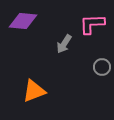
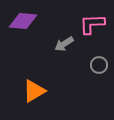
gray arrow: rotated 24 degrees clockwise
gray circle: moved 3 px left, 2 px up
orange triangle: rotated 10 degrees counterclockwise
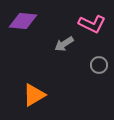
pink L-shape: rotated 152 degrees counterclockwise
orange triangle: moved 4 px down
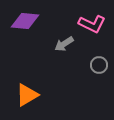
purple diamond: moved 2 px right
orange triangle: moved 7 px left
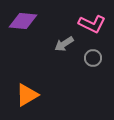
purple diamond: moved 2 px left
gray circle: moved 6 px left, 7 px up
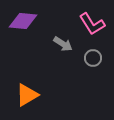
pink L-shape: rotated 32 degrees clockwise
gray arrow: moved 1 px left; rotated 114 degrees counterclockwise
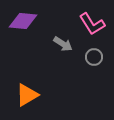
gray circle: moved 1 px right, 1 px up
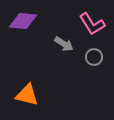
gray arrow: moved 1 px right
orange triangle: rotated 45 degrees clockwise
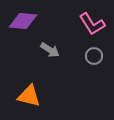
gray arrow: moved 14 px left, 6 px down
gray circle: moved 1 px up
orange triangle: moved 2 px right, 1 px down
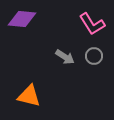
purple diamond: moved 1 px left, 2 px up
gray arrow: moved 15 px right, 7 px down
